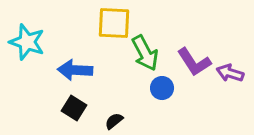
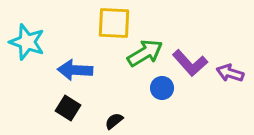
green arrow: rotated 93 degrees counterclockwise
purple L-shape: moved 4 px left, 1 px down; rotated 9 degrees counterclockwise
black square: moved 6 px left
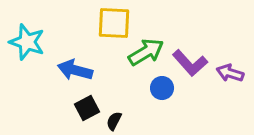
green arrow: moved 1 px right, 1 px up
blue arrow: rotated 12 degrees clockwise
black square: moved 19 px right; rotated 30 degrees clockwise
black semicircle: rotated 24 degrees counterclockwise
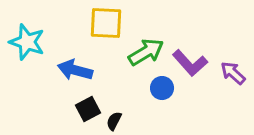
yellow square: moved 8 px left
purple arrow: moved 3 px right; rotated 24 degrees clockwise
black square: moved 1 px right, 1 px down
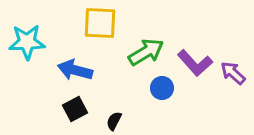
yellow square: moved 6 px left
cyan star: rotated 21 degrees counterclockwise
purple L-shape: moved 5 px right
black square: moved 13 px left
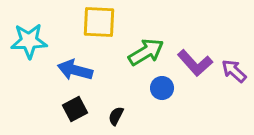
yellow square: moved 1 px left, 1 px up
cyan star: moved 2 px right, 1 px up
purple arrow: moved 1 px right, 2 px up
black semicircle: moved 2 px right, 5 px up
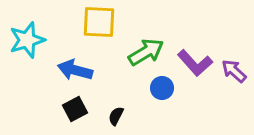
cyan star: moved 2 px left, 1 px up; rotated 15 degrees counterclockwise
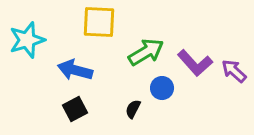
black semicircle: moved 17 px right, 7 px up
